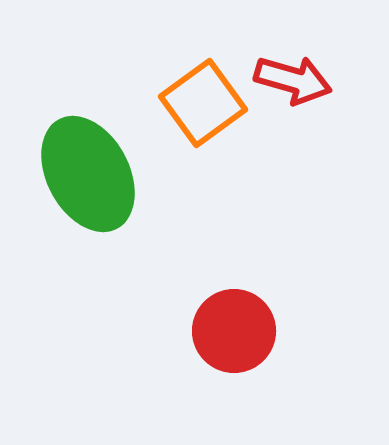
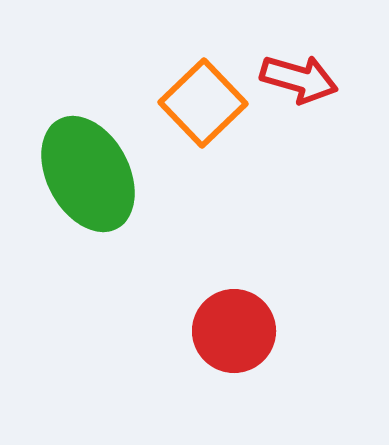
red arrow: moved 6 px right, 1 px up
orange square: rotated 8 degrees counterclockwise
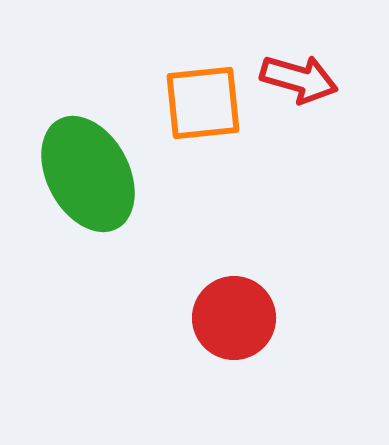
orange square: rotated 38 degrees clockwise
red circle: moved 13 px up
